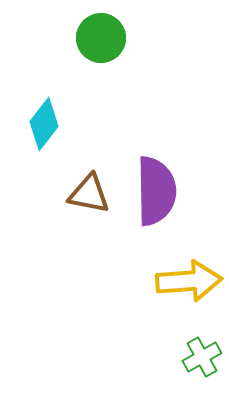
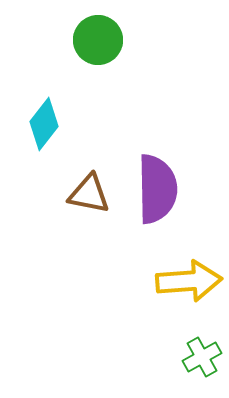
green circle: moved 3 px left, 2 px down
purple semicircle: moved 1 px right, 2 px up
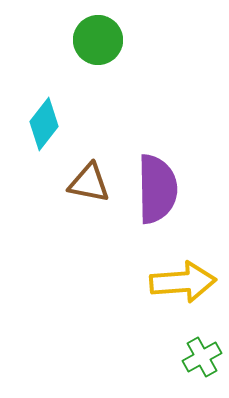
brown triangle: moved 11 px up
yellow arrow: moved 6 px left, 1 px down
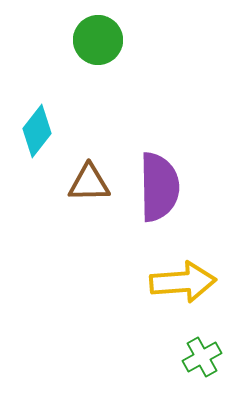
cyan diamond: moved 7 px left, 7 px down
brown triangle: rotated 12 degrees counterclockwise
purple semicircle: moved 2 px right, 2 px up
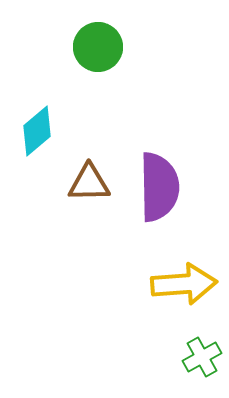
green circle: moved 7 px down
cyan diamond: rotated 12 degrees clockwise
yellow arrow: moved 1 px right, 2 px down
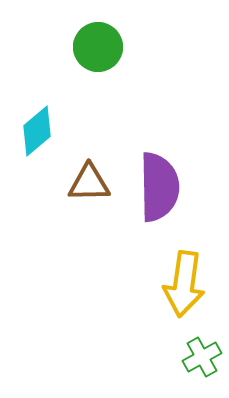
yellow arrow: rotated 102 degrees clockwise
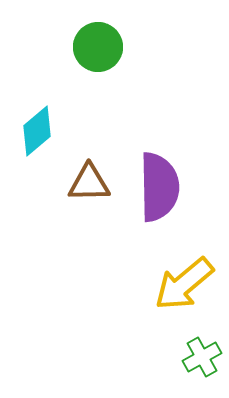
yellow arrow: rotated 42 degrees clockwise
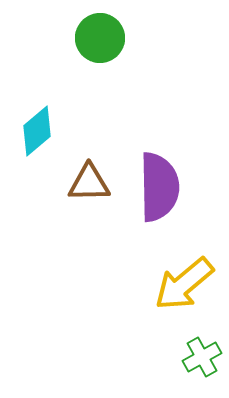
green circle: moved 2 px right, 9 px up
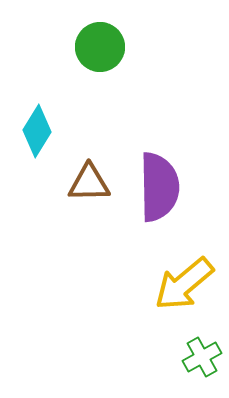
green circle: moved 9 px down
cyan diamond: rotated 18 degrees counterclockwise
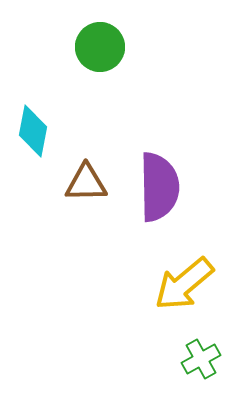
cyan diamond: moved 4 px left; rotated 21 degrees counterclockwise
brown triangle: moved 3 px left
green cross: moved 1 px left, 2 px down
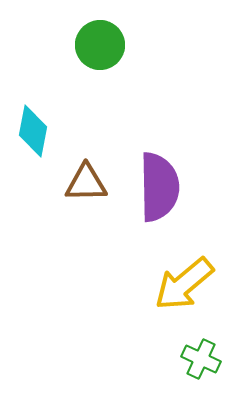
green circle: moved 2 px up
green cross: rotated 36 degrees counterclockwise
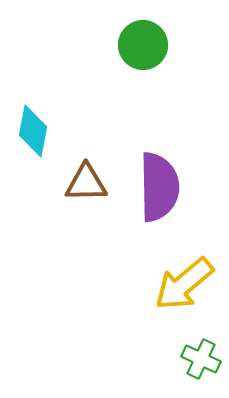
green circle: moved 43 px right
